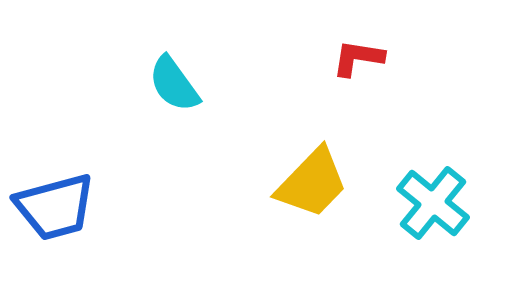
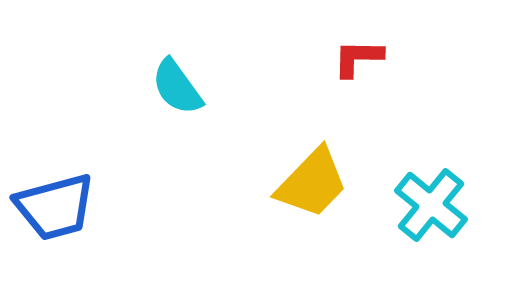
red L-shape: rotated 8 degrees counterclockwise
cyan semicircle: moved 3 px right, 3 px down
cyan cross: moved 2 px left, 2 px down
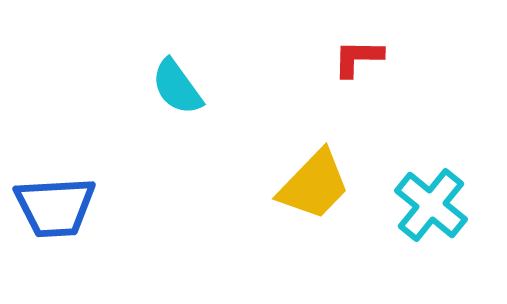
yellow trapezoid: moved 2 px right, 2 px down
blue trapezoid: rotated 12 degrees clockwise
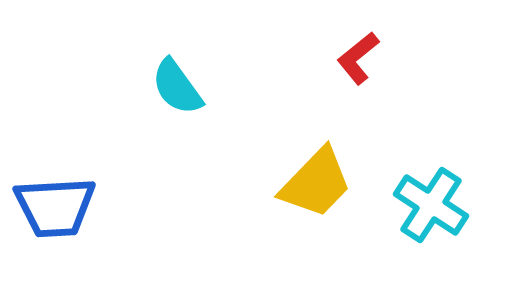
red L-shape: rotated 40 degrees counterclockwise
yellow trapezoid: moved 2 px right, 2 px up
cyan cross: rotated 6 degrees counterclockwise
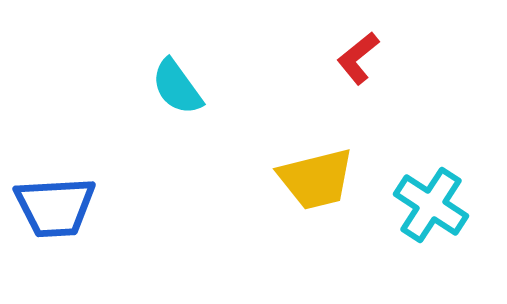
yellow trapezoid: moved 4 px up; rotated 32 degrees clockwise
